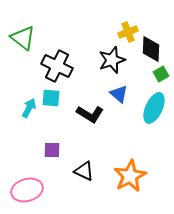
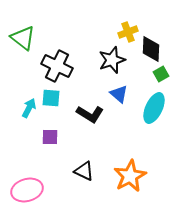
purple square: moved 2 px left, 13 px up
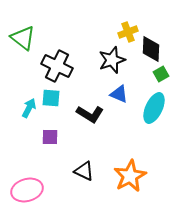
blue triangle: rotated 18 degrees counterclockwise
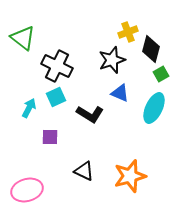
black diamond: rotated 12 degrees clockwise
blue triangle: moved 1 px right, 1 px up
cyan square: moved 5 px right, 1 px up; rotated 30 degrees counterclockwise
orange star: rotated 12 degrees clockwise
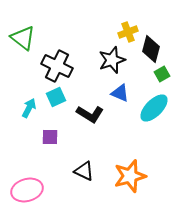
green square: moved 1 px right
cyan ellipse: rotated 20 degrees clockwise
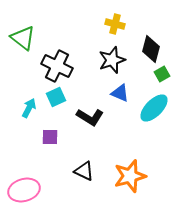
yellow cross: moved 13 px left, 8 px up; rotated 36 degrees clockwise
black L-shape: moved 3 px down
pink ellipse: moved 3 px left
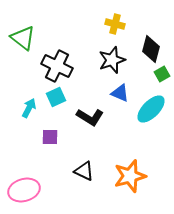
cyan ellipse: moved 3 px left, 1 px down
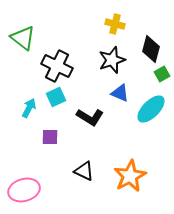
orange star: rotated 12 degrees counterclockwise
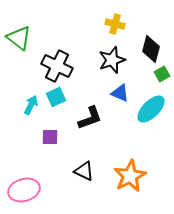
green triangle: moved 4 px left
cyan arrow: moved 2 px right, 3 px up
black L-shape: moved 1 px down; rotated 52 degrees counterclockwise
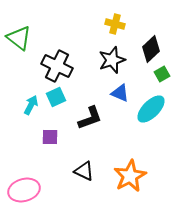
black diamond: rotated 32 degrees clockwise
